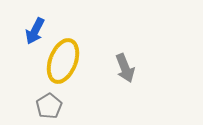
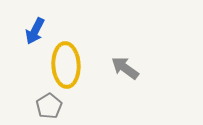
yellow ellipse: moved 3 px right, 4 px down; rotated 24 degrees counterclockwise
gray arrow: rotated 148 degrees clockwise
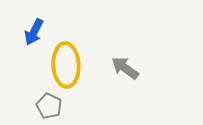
blue arrow: moved 1 px left, 1 px down
gray pentagon: rotated 15 degrees counterclockwise
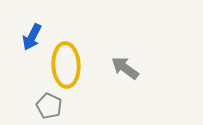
blue arrow: moved 2 px left, 5 px down
